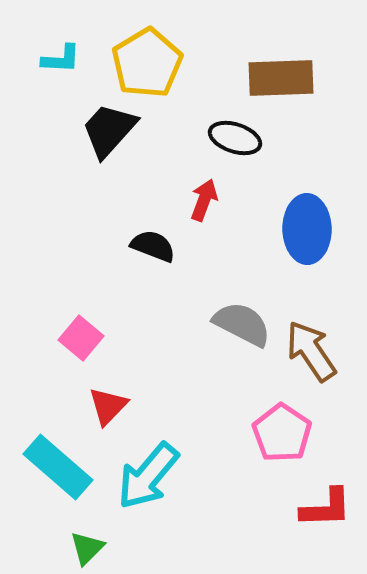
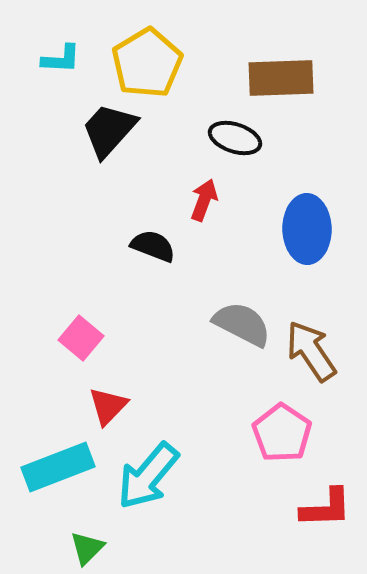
cyan rectangle: rotated 62 degrees counterclockwise
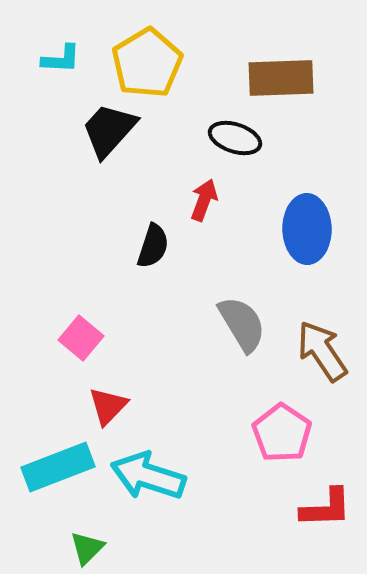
black semicircle: rotated 87 degrees clockwise
gray semicircle: rotated 32 degrees clockwise
brown arrow: moved 11 px right
cyan arrow: rotated 68 degrees clockwise
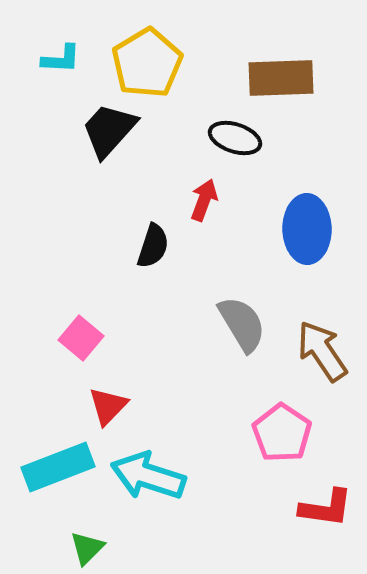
red L-shape: rotated 10 degrees clockwise
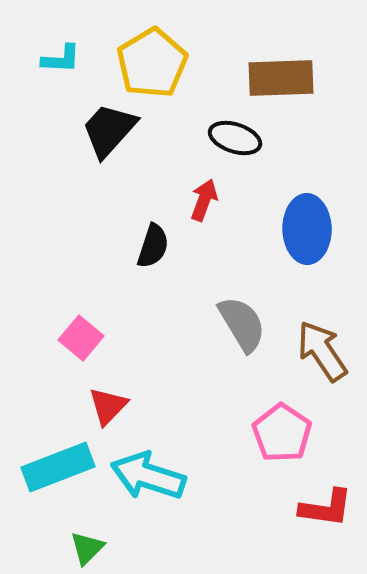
yellow pentagon: moved 5 px right
